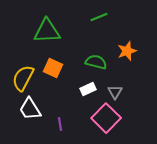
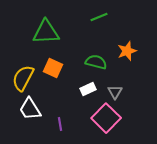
green triangle: moved 1 px left, 1 px down
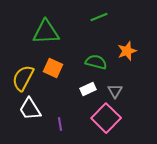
gray triangle: moved 1 px up
